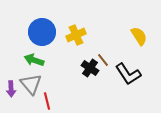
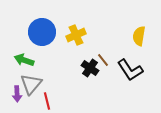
yellow semicircle: rotated 138 degrees counterclockwise
green arrow: moved 10 px left
black L-shape: moved 2 px right, 4 px up
gray triangle: rotated 20 degrees clockwise
purple arrow: moved 6 px right, 5 px down
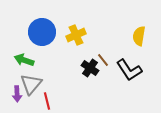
black L-shape: moved 1 px left
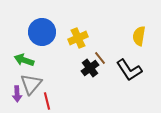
yellow cross: moved 2 px right, 3 px down
brown line: moved 3 px left, 2 px up
black cross: rotated 18 degrees clockwise
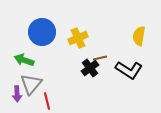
brown line: rotated 64 degrees counterclockwise
black L-shape: rotated 24 degrees counterclockwise
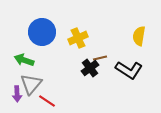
red line: rotated 42 degrees counterclockwise
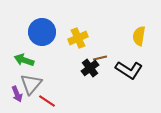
purple arrow: rotated 21 degrees counterclockwise
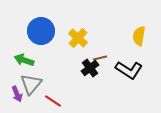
blue circle: moved 1 px left, 1 px up
yellow cross: rotated 24 degrees counterclockwise
red line: moved 6 px right
